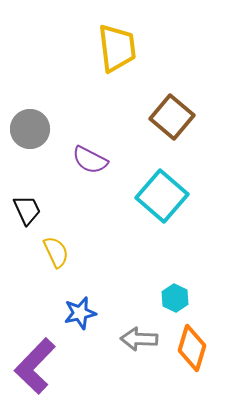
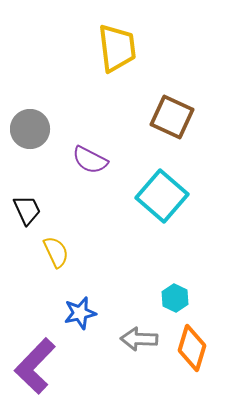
brown square: rotated 15 degrees counterclockwise
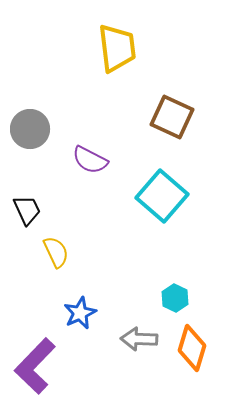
blue star: rotated 12 degrees counterclockwise
